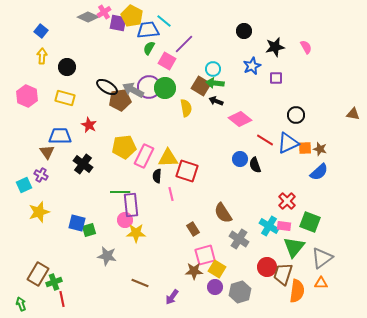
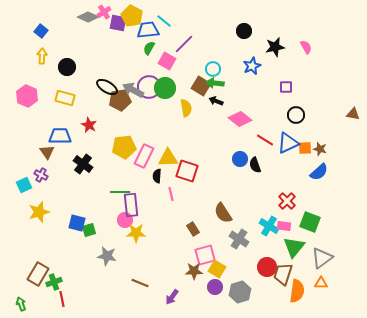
purple square at (276, 78): moved 10 px right, 9 px down
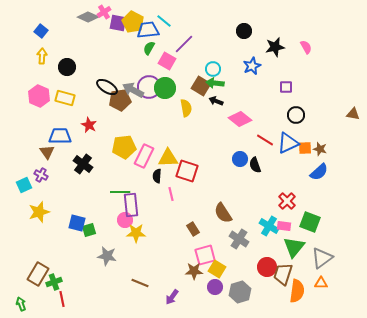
yellow pentagon at (132, 16): moved 1 px right, 6 px down
pink hexagon at (27, 96): moved 12 px right
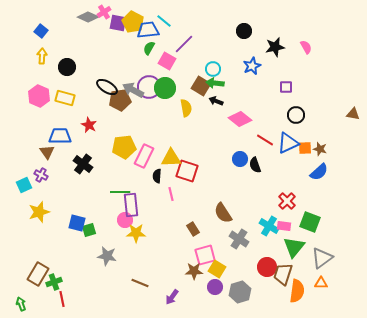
yellow triangle at (168, 158): moved 3 px right
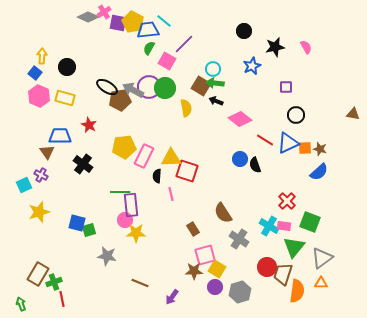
blue square at (41, 31): moved 6 px left, 42 px down
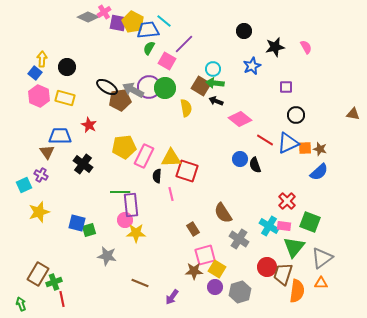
yellow arrow at (42, 56): moved 3 px down
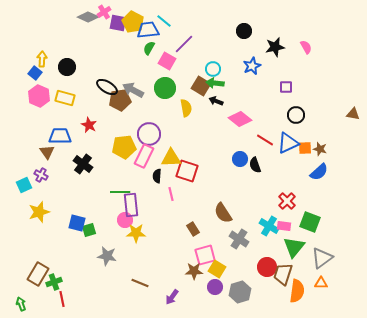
purple circle at (149, 87): moved 47 px down
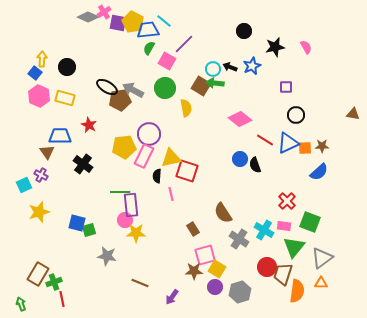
black arrow at (216, 101): moved 14 px right, 34 px up
brown star at (320, 149): moved 2 px right, 3 px up; rotated 16 degrees counterclockwise
yellow triangle at (171, 158): rotated 10 degrees counterclockwise
cyan cross at (269, 226): moved 5 px left, 4 px down
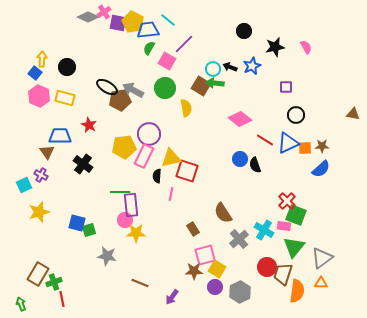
cyan line at (164, 21): moved 4 px right, 1 px up
blue semicircle at (319, 172): moved 2 px right, 3 px up
pink line at (171, 194): rotated 24 degrees clockwise
green square at (310, 222): moved 14 px left, 7 px up
gray cross at (239, 239): rotated 18 degrees clockwise
gray hexagon at (240, 292): rotated 10 degrees counterclockwise
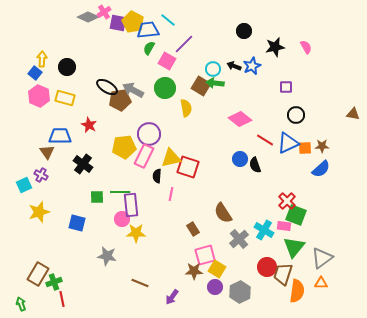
black arrow at (230, 67): moved 4 px right, 1 px up
red square at (187, 171): moved 1 px right, 4 px up
pink circle at (125, 220): moved 3 px left, 1 px up
green square at (89, 230): moved 8 px right, 33 px up; rotated 16 degrees clockwise
